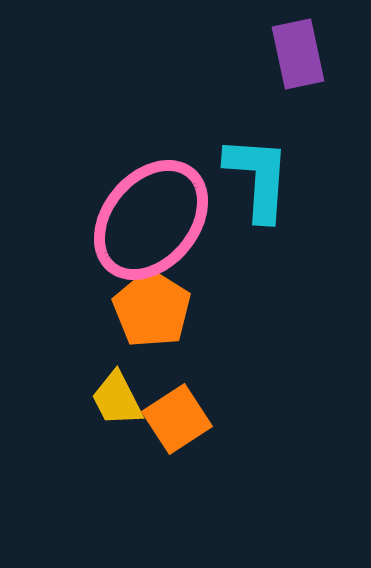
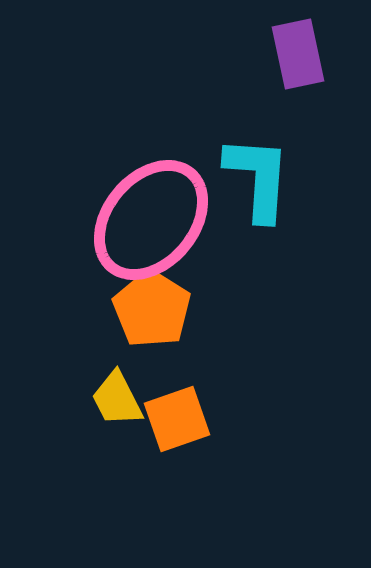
orange square: rotated 14 degrees clockwise
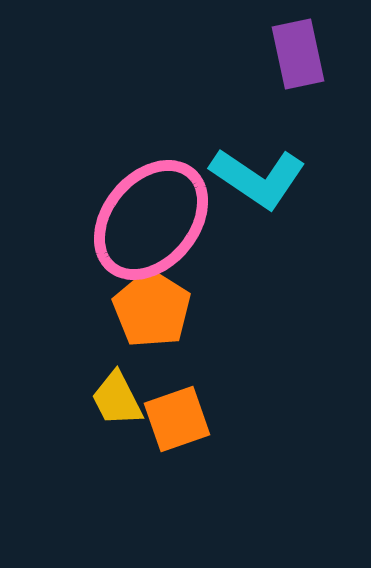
cyan L-shape: rotated 120 degrees clockwise
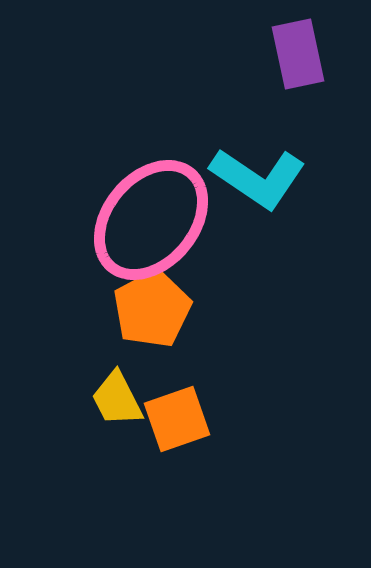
orange pentagon: rotated 12 degrees clockwise
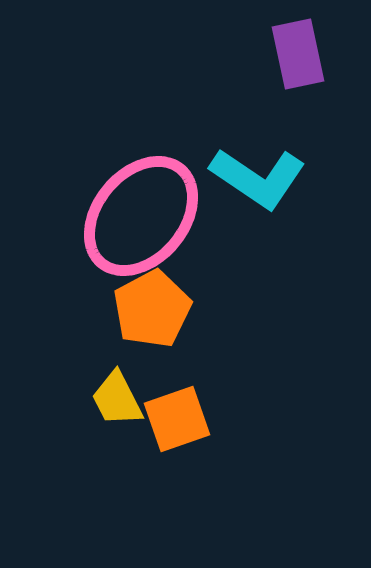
pink ellipse: moved 10 px left, 4 px up
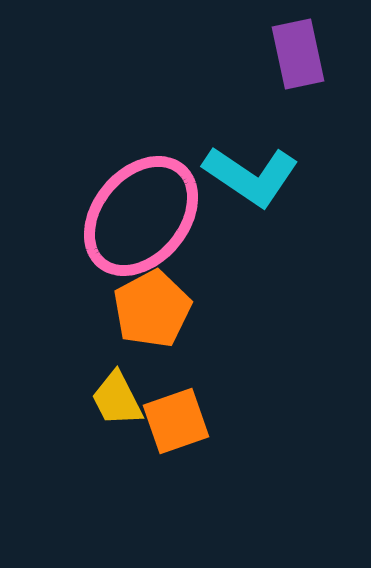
cyan L-shape: moved 7 px left, 2 px up
orange square: moved 1 px left, 2 px down
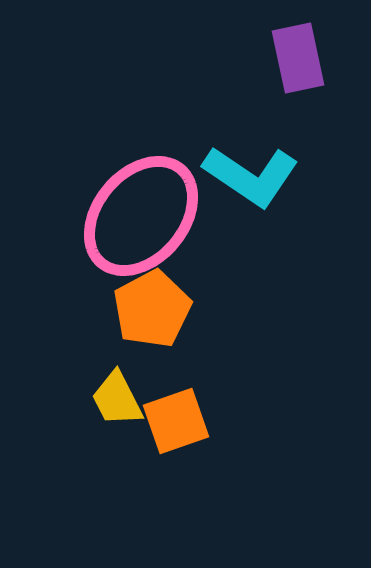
purple rectangle: moved 4 px down
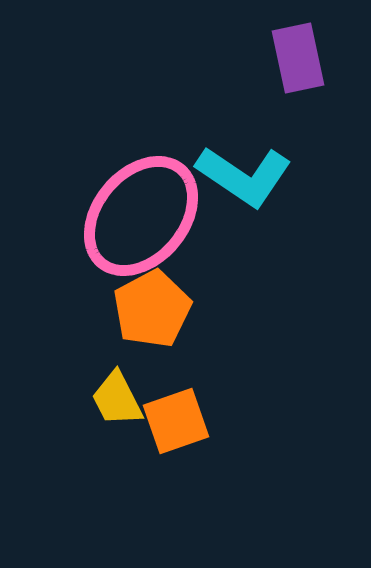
cyan L-shape: moved 7 px left
